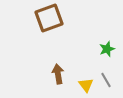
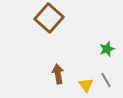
brown square: rotated 28 degrees counterclockwise
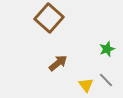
brown arrow: moved 11 px up; rotated 60 degrees clockwise
gray line: rotated 14 degrees counterclockwise
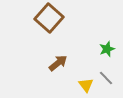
gray line: moved 2 px up
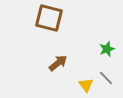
brown square: rotated 28 degrees counterclockwise
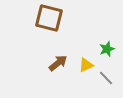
yellow triangle: moved 20 px up; rotated 42 degrees clockwise
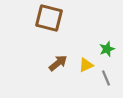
gray line: rotated 21 degrees clockwise
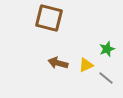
brown arrow: rotated 126 degrees counterclockwise
gray line: rotated 28 degrees counterclockwise
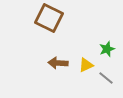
brown square: rotated 12 degrees clockwise
brown arrow: rotated 12 degrees counterclockwise
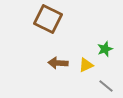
brown square: moved 1 px left, 1 px down
green star: moved 2 px left
gray line: moved 8 px down
